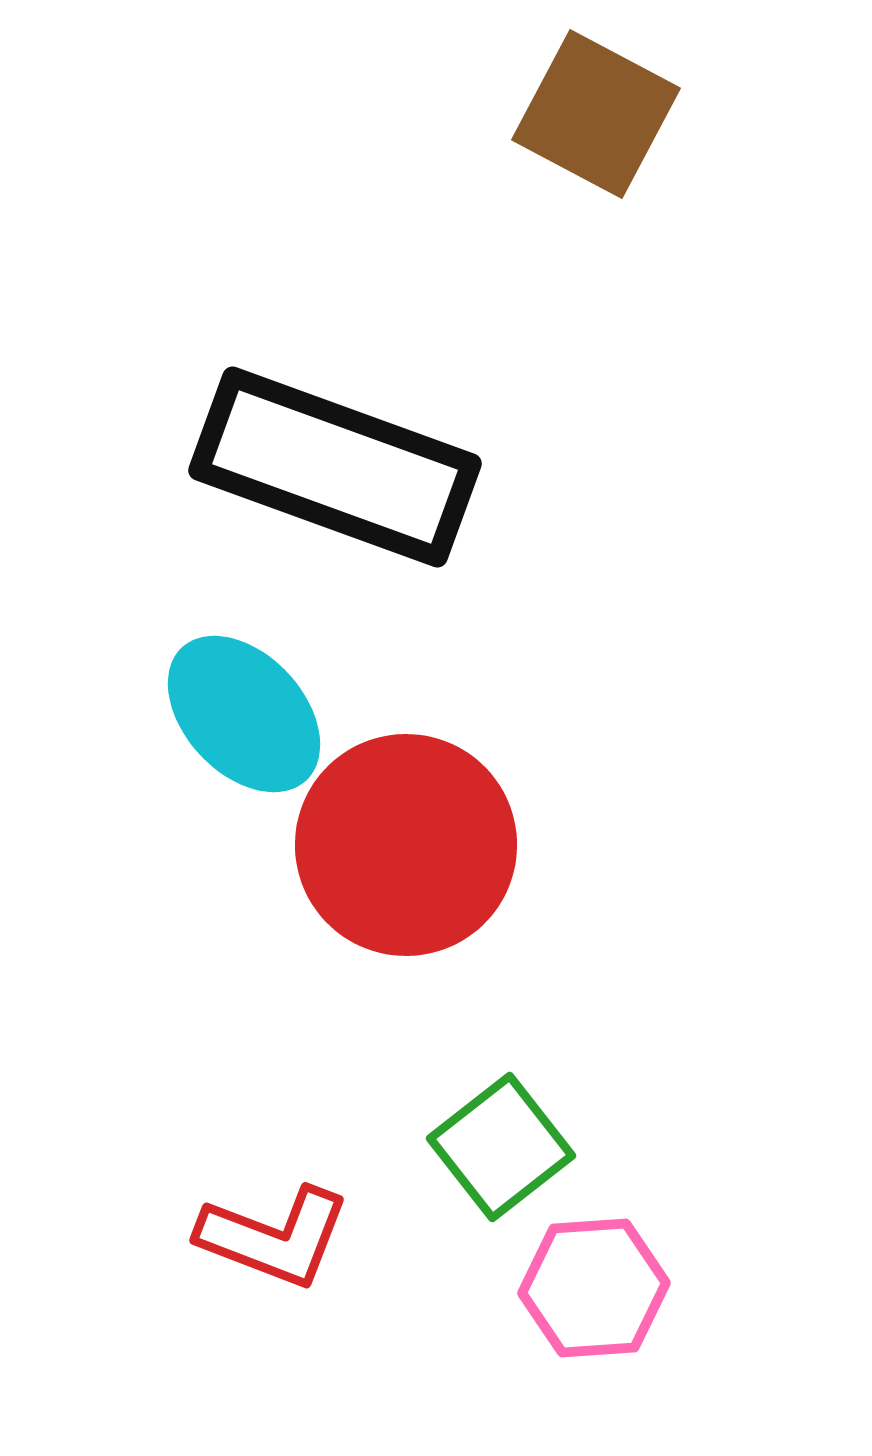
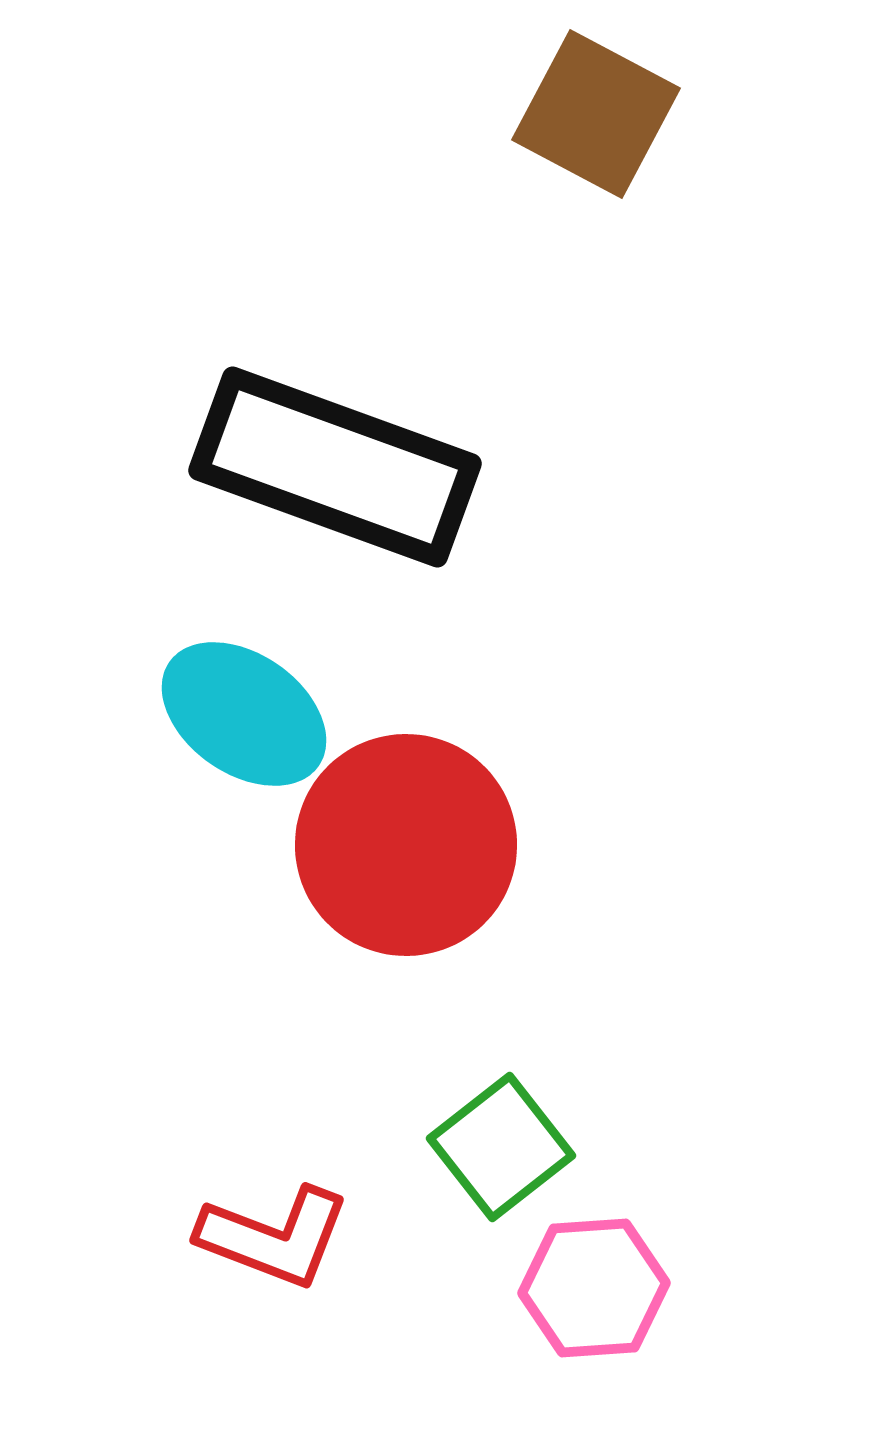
cyan ellipse: rotated 12 degrees counterclockwise
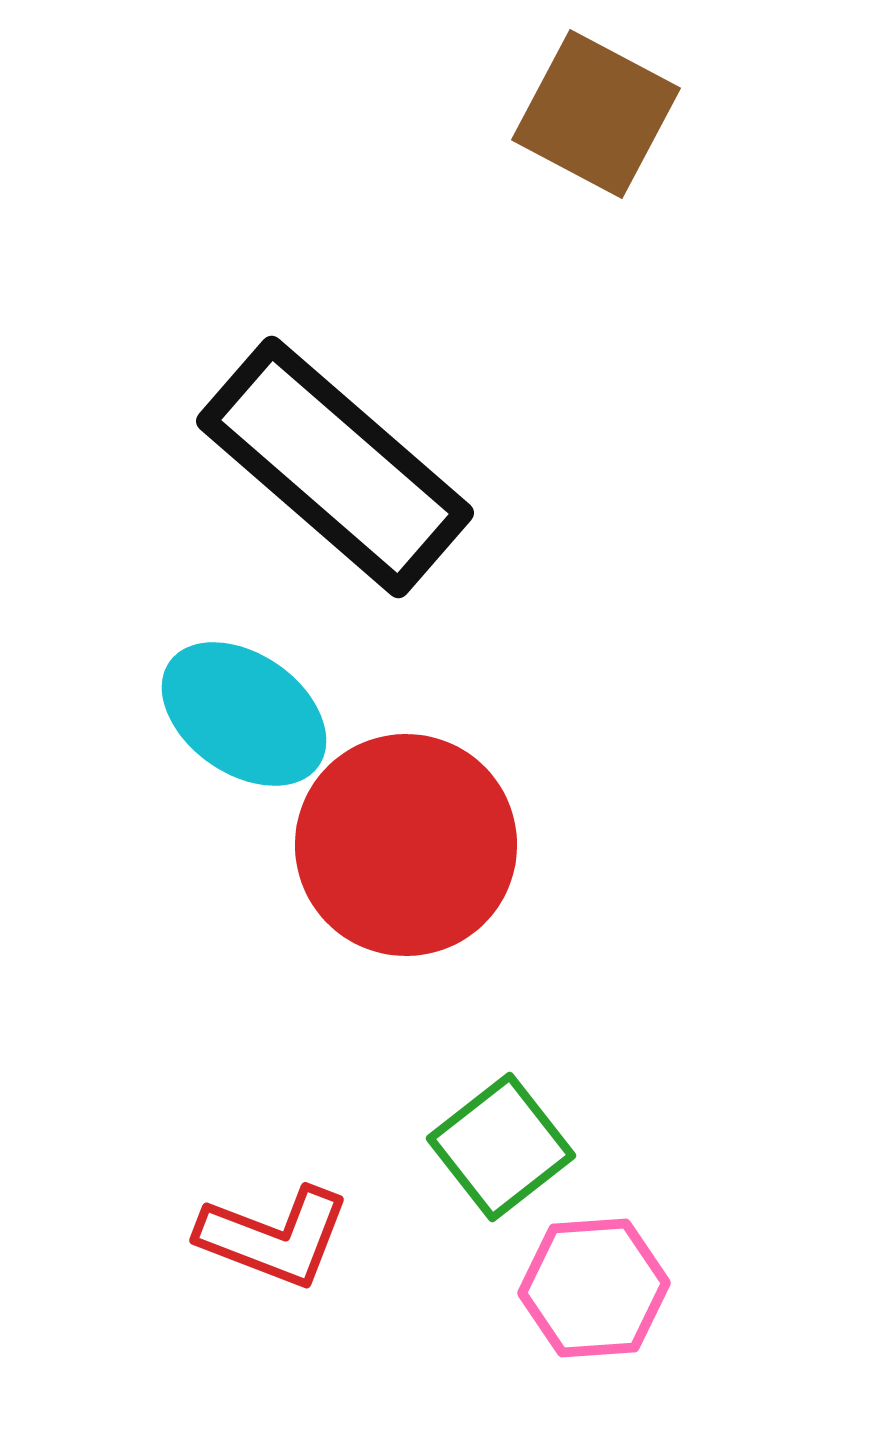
black rectangle: rotated 21 degrees clockwise
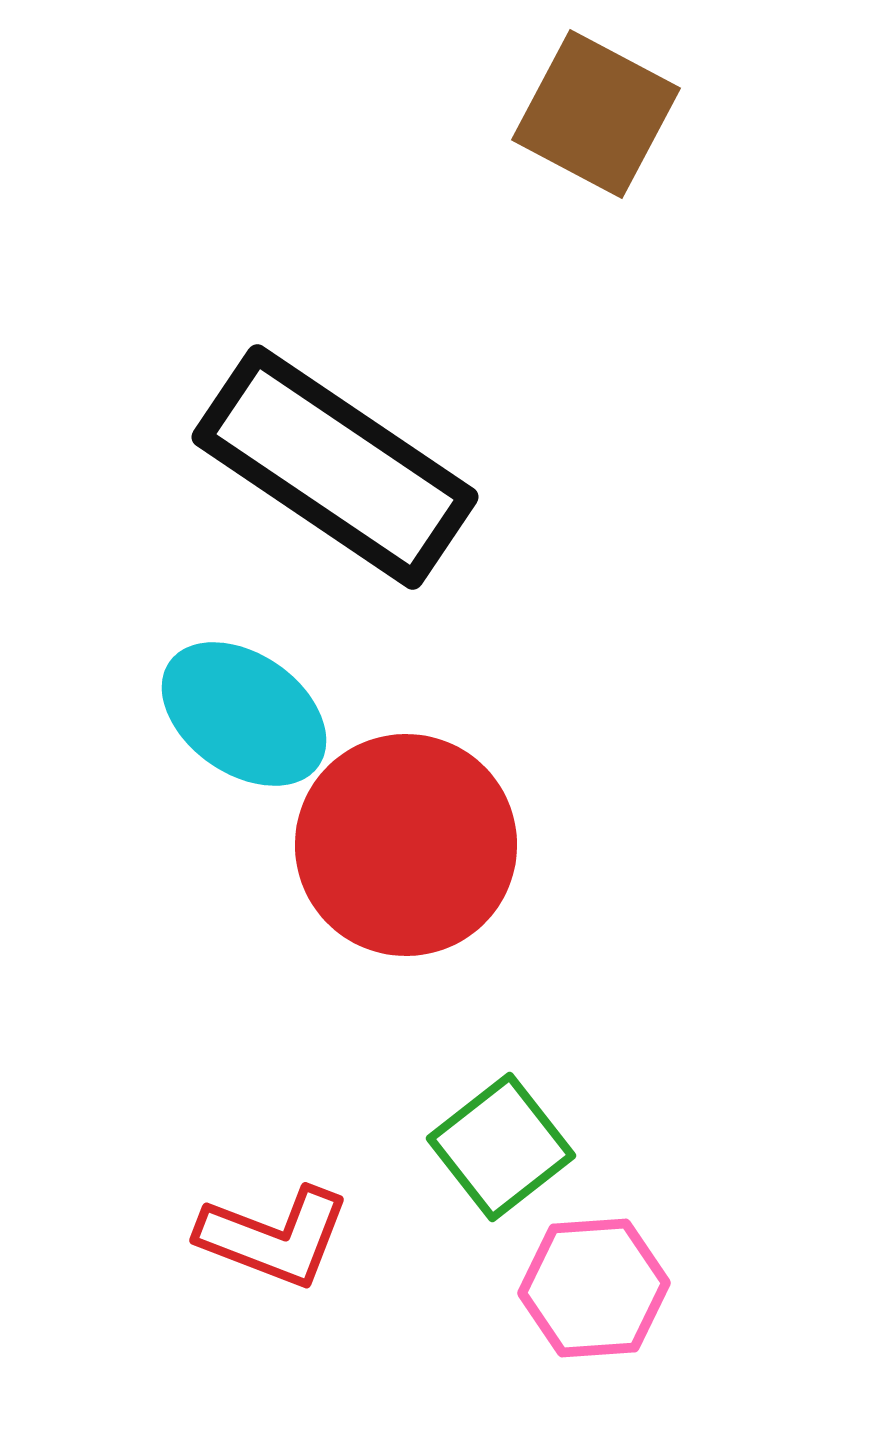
black rectangle: rotated 7 degrees counterclockwise
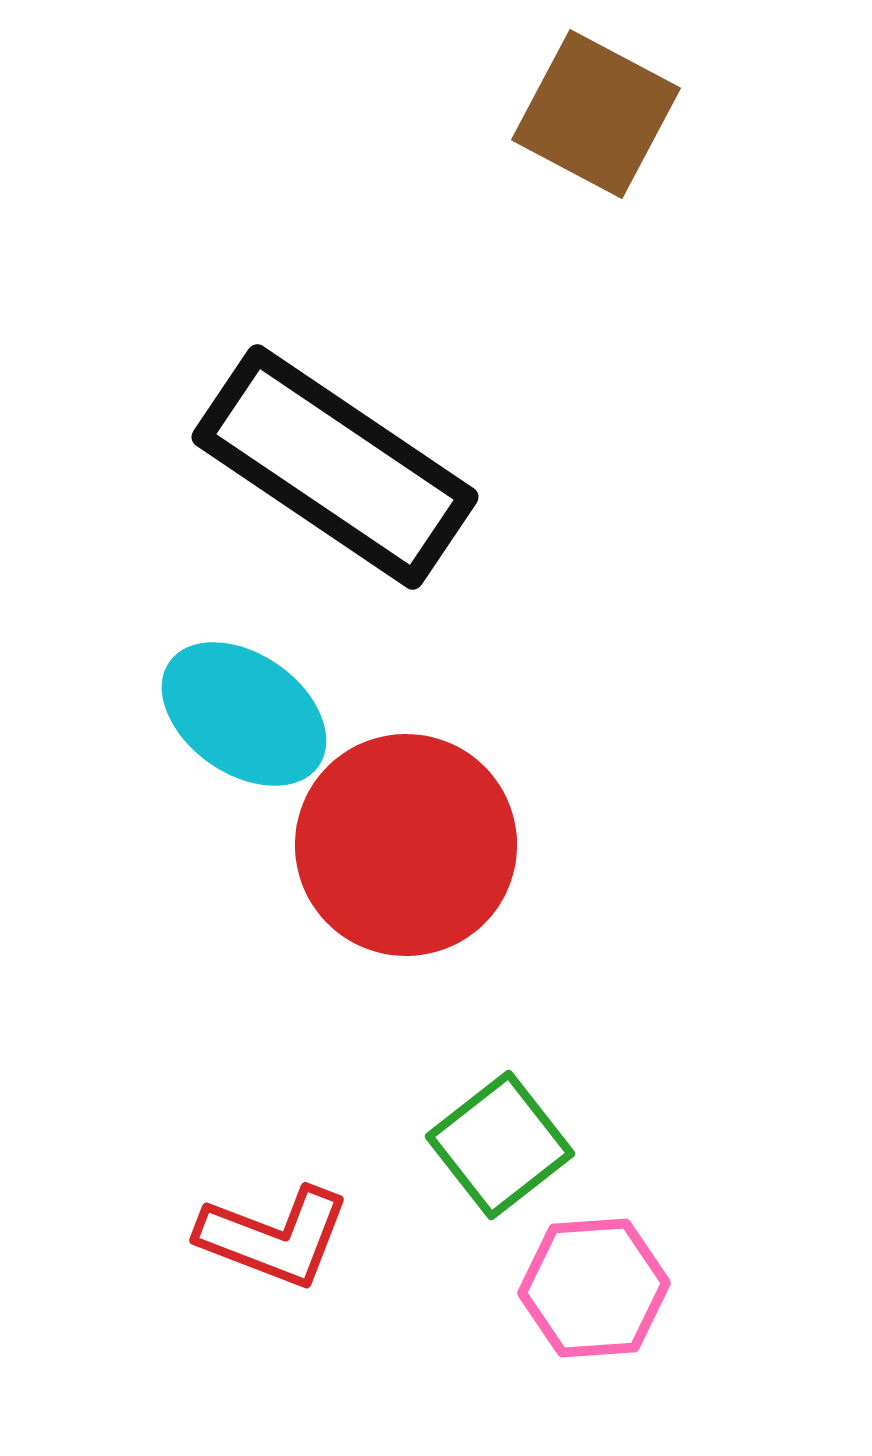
green square: moved 1 px left, 2 px up
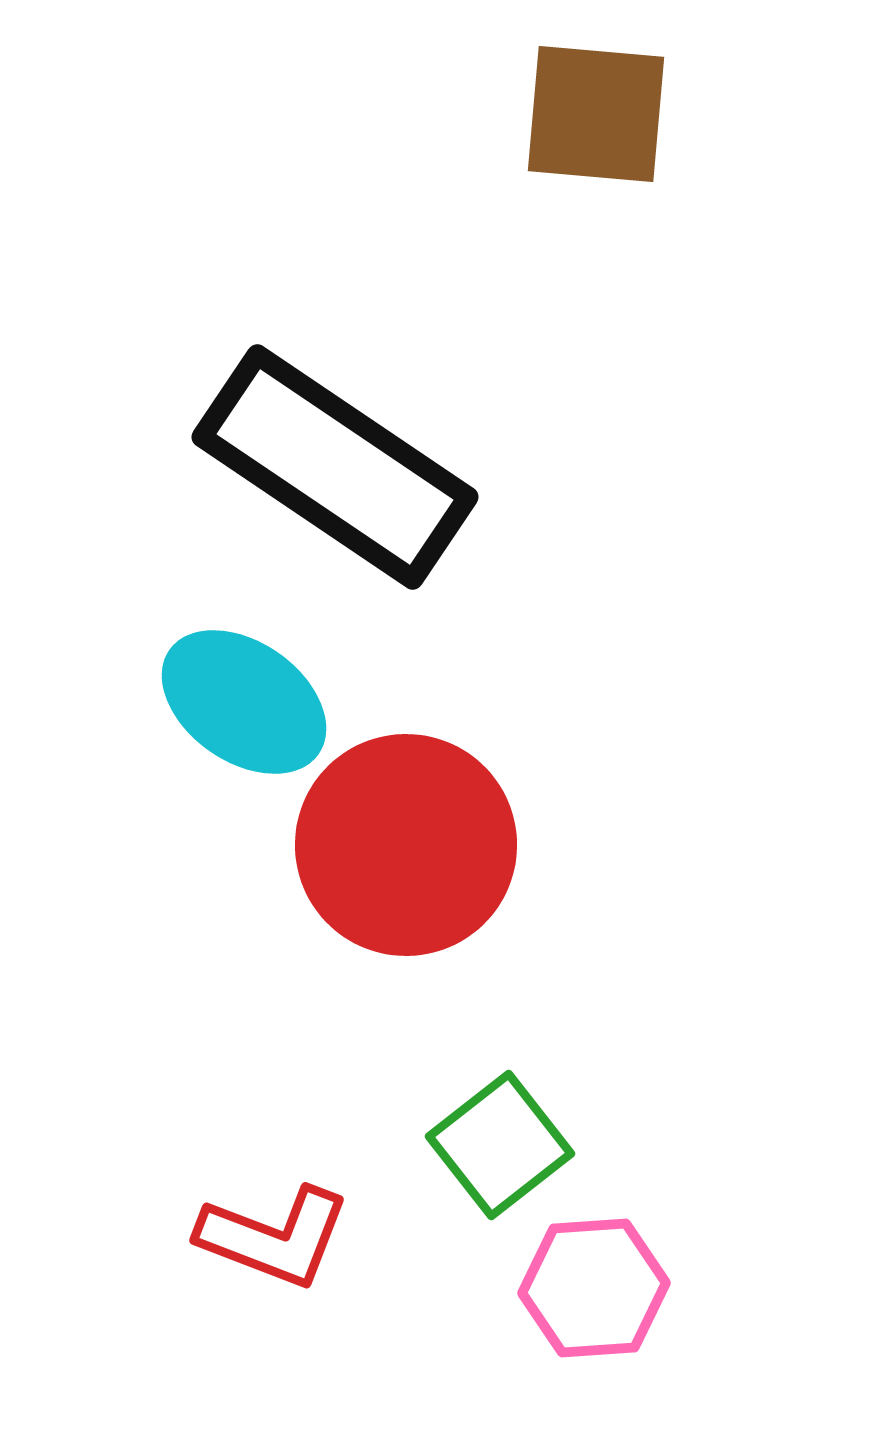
brown square: rotated 23 degrees counterclockwise
cyan ellipse: moved 12 px up
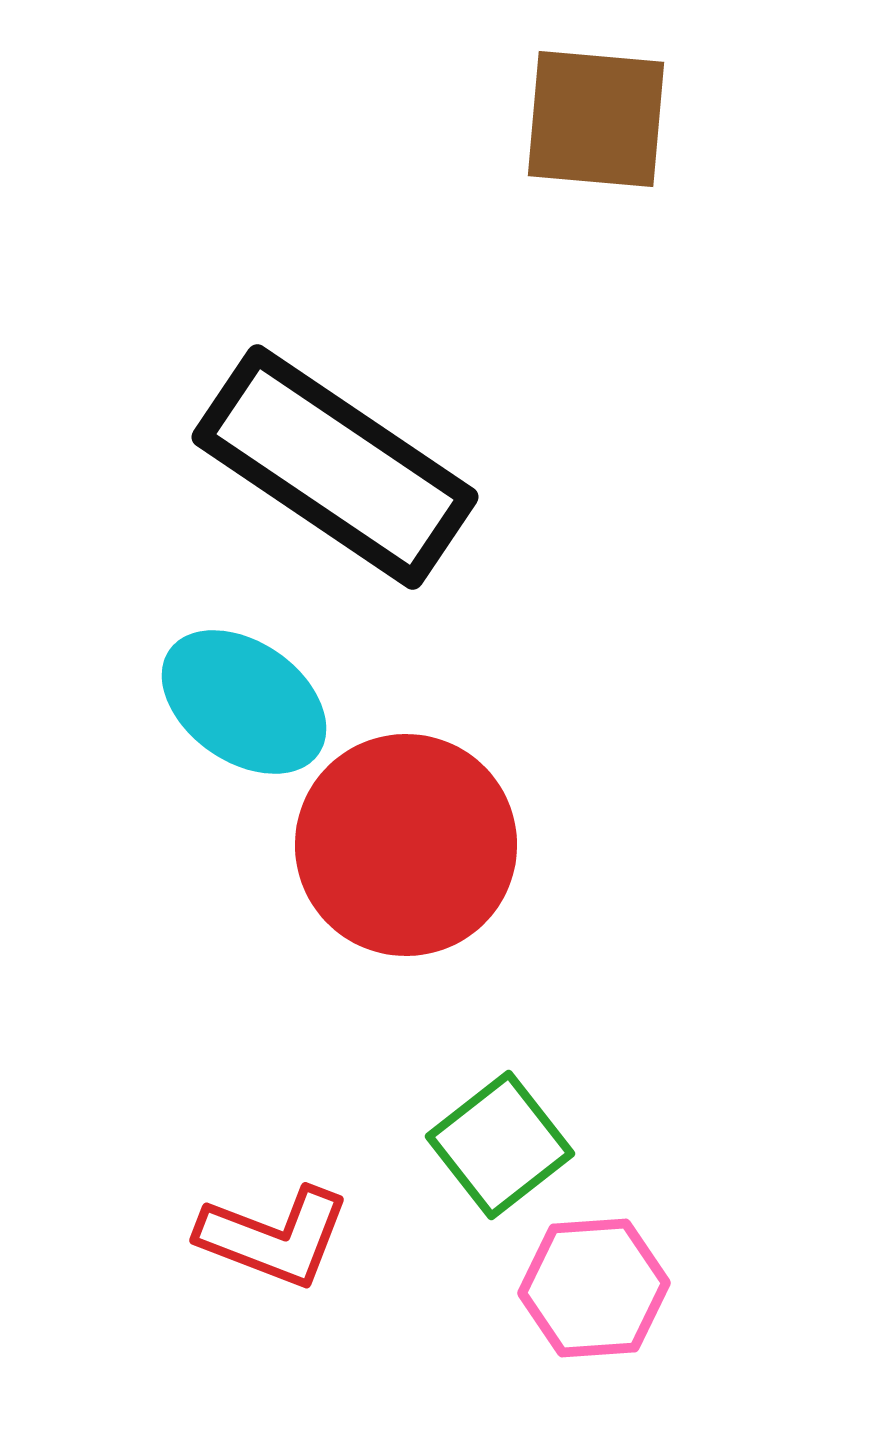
brown square: moved 5 px down
